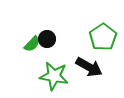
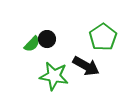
black arrow: moved 3 px left, 1 px up
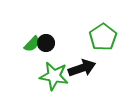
black circle: moved 1 px left, 4 px down
black arrow: moved 4 px left, 2 px down; rotated 48 degrees counterclockwise
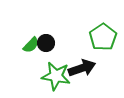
green semicircle: moved 1 px left, 1 px down
green star: moved 2 px right
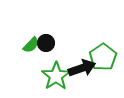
green pentagon: moved 20 px down
green star: rotated 28 degrees clockwise
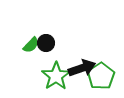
green pentagon: moved 2 px left, 19 px down
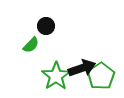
black circle: moved 17 px up
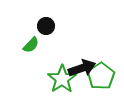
green star: moved 6 px right, 3 px down
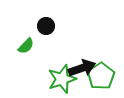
green semicircle: moved 5 px left, 1 px down
green star: rotated 16 degrees clockwise
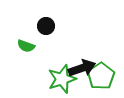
green semicircle: rotated 66 degrees clockwise
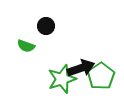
black arrow: moved 1 px left
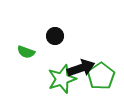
black circle: moved 9 px right, 10 px down
green semicircle: moved 6 px down
